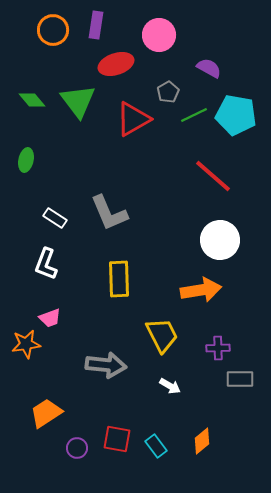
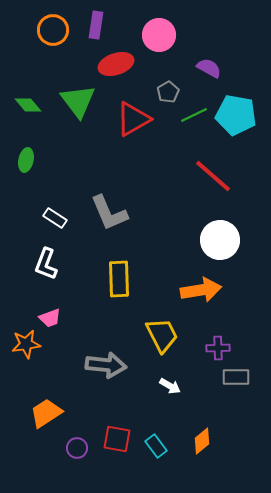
green diamond: moved 4 px left, 5 px down
gray rectangle: moved 4 px left, 2 px up
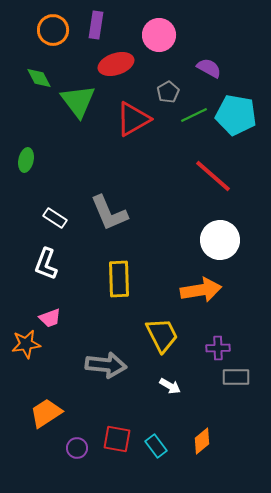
green diamond: moved 11 px right, 27 px up; rotated 12 degrees clockwise
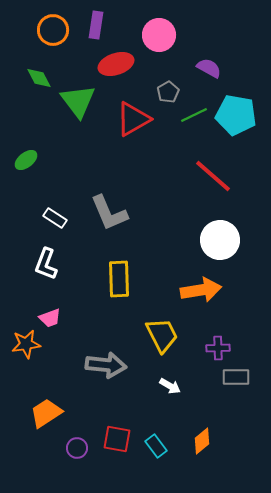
green ellipse: rotated 40 degrees clockwise
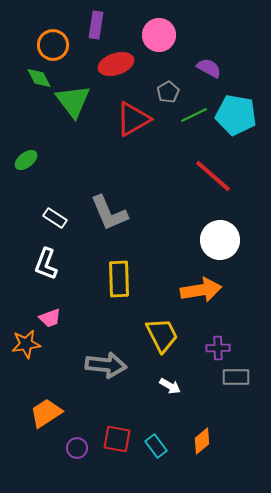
orange circle: moved 15 px down
green triangle: moved 5 px left
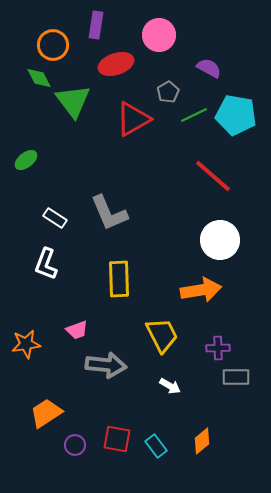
pink trapezoid: moved 27 px right, 12 px down
purple circle: moved 2 px left, 3 px up
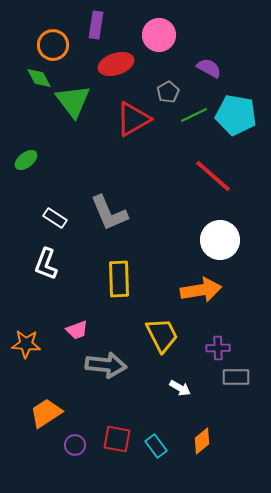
orange star: rotated 12 degrees clockwise
white arrow: moved 10 px right, 2 px down
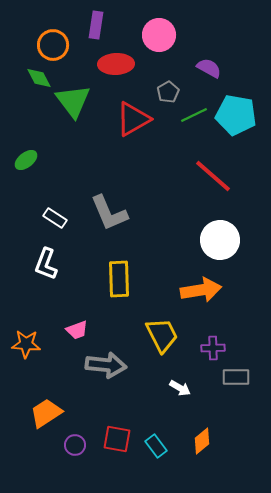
red ellipse: rotated 16 degrees clockwise
purple cross: moved 5 px left
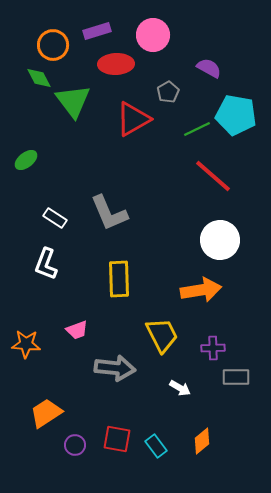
purple rectangle: moved 1 px right, 6 px down; rotated 64 degrees clockwise
pink circle: moved 6 px left
green line: moved 3 px right, 14 px down
gray arrow: moved 9 px right, 3 px down
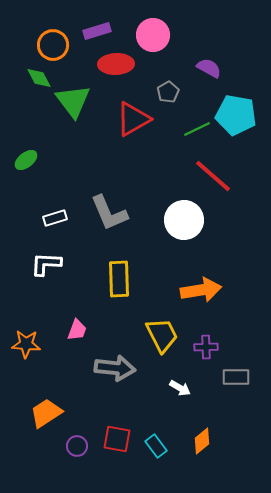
white rectangle: rotated 50 degrees counterclockwise
white circle: moved 36 px left, 20 px up
white L-shape: rotated 72 degrees clockwise
pink trapezoid: rotated 50 degrees counterclockwise
purple cross: moved 7 px left, 1 px up
purple circle: moved 2 px right, 1 px down
